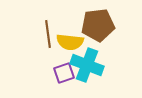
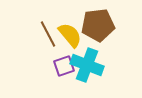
brown line: rotated 20 degrees counterclockwise
yellow semicircle: moved 7 px up; rotated 136 degrees counterclockwise
purple square: moved 7 px up
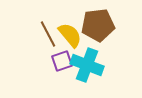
purple square: moved 2 px left, 5 px up
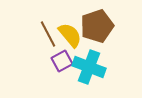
brown pentagon: moved 1 px left, 1 px down; rotated 12 degrees counterclockwise
purple square: rotated 10 degrees counterclockwise
cyan cross: moved 2 px right, 2 px down
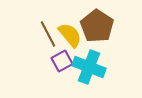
brown pentagon: rotated 20 degrees counterclockwise
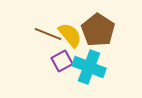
brown pentagon: moved 1 px right, 4 px down
brown line: rotated 40 degrees counterclockwise
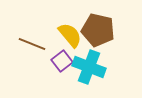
brown pentagon: rotated 20 degrees counterclockwise
brown line: moved 16 px left, 10 px down
purple square: rotated 10 degrees counterclockwise
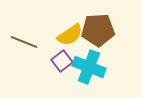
brown pentagon: rotated 16 degrees counterclockwise
yellow semicircle: rotated 96 degrees clockwise
brown line: moved 8 px left, 2 px up
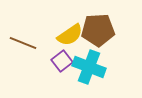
brown line: moved 1 px left, 1 px down
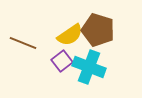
brown pentagon: rotated 20 degrees clockwise
